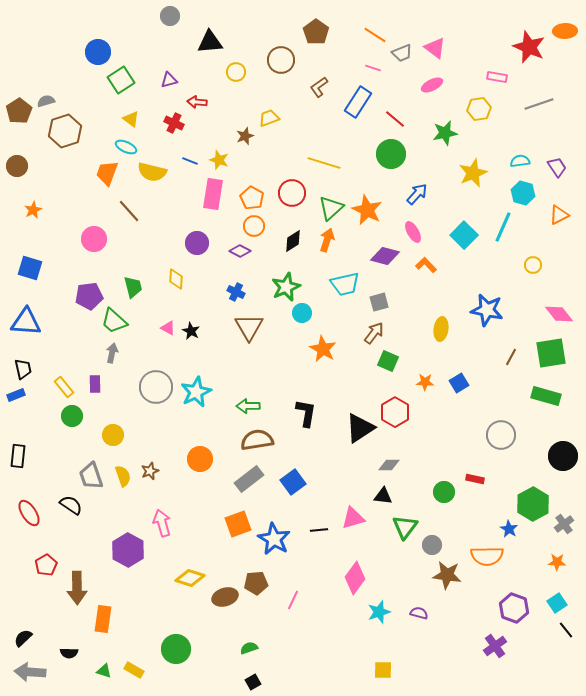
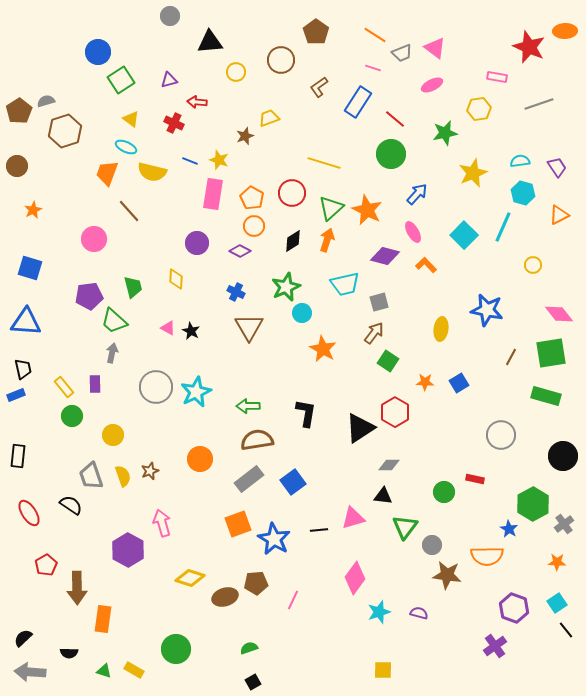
green square at (388, 361): rotated 10 degrees clockwise
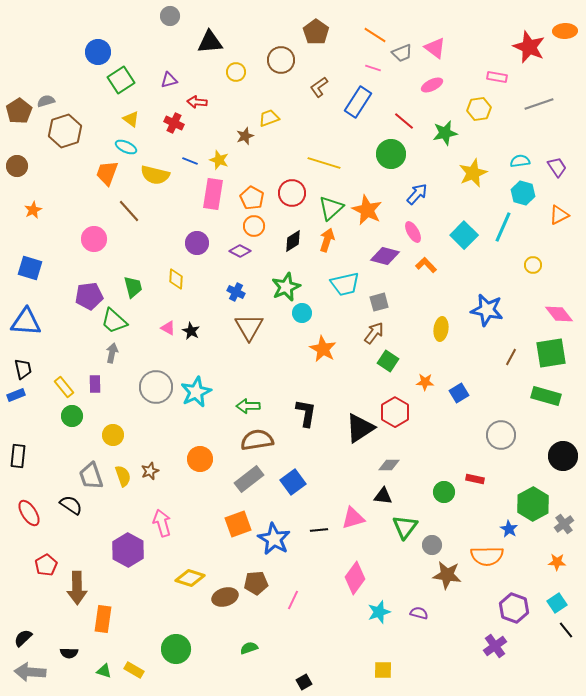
red line at (395, 119): moved 9 px right, 2 px down
yellow semicircle at (152, 172): moved 3 px right, 3 px down
blue square at (459, 383): moved 10 px down
black square at (253, 682): moved 51 px right
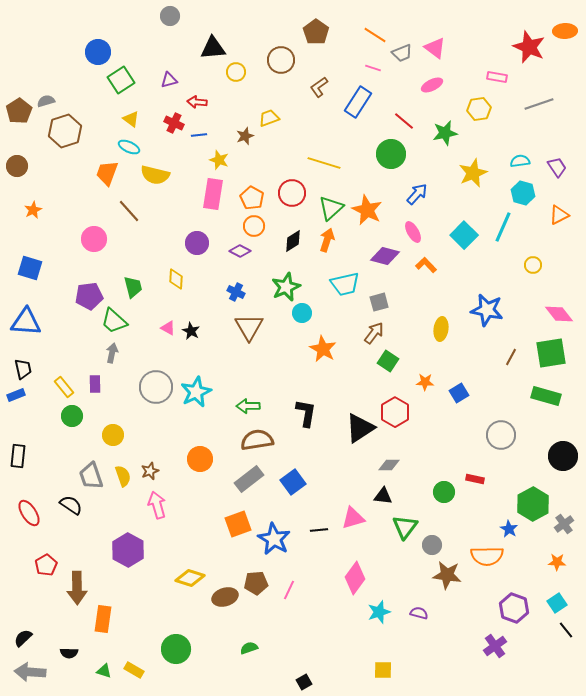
black triangle at (210, 42): moved 3 px right, 6 px down
cyan ellipse at (126, 147): moved 3 px right
blue line at (190, 161): moved 9 px right, 26 px up; rotated 28 degrees counterclockwise
pink arrow at (162, 523): moved 5 px left, 18 px up
pink line at (293, 600): moved 4 px left, 10 px up
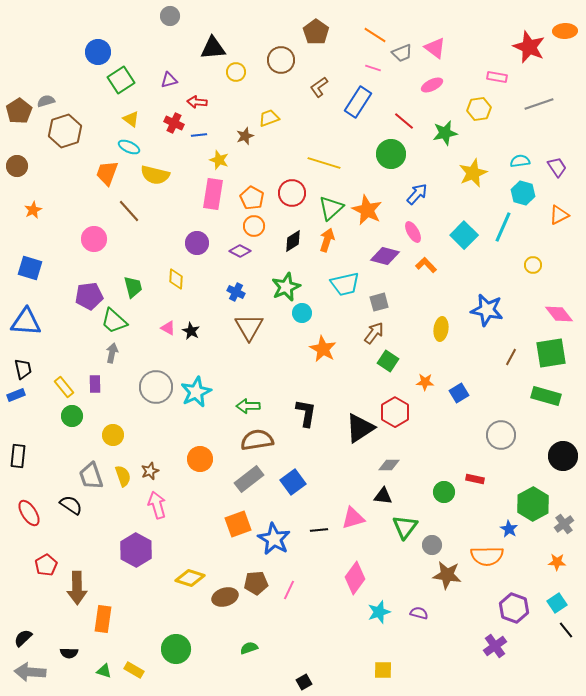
purple hexagon at (128, 550): moved 8 px right
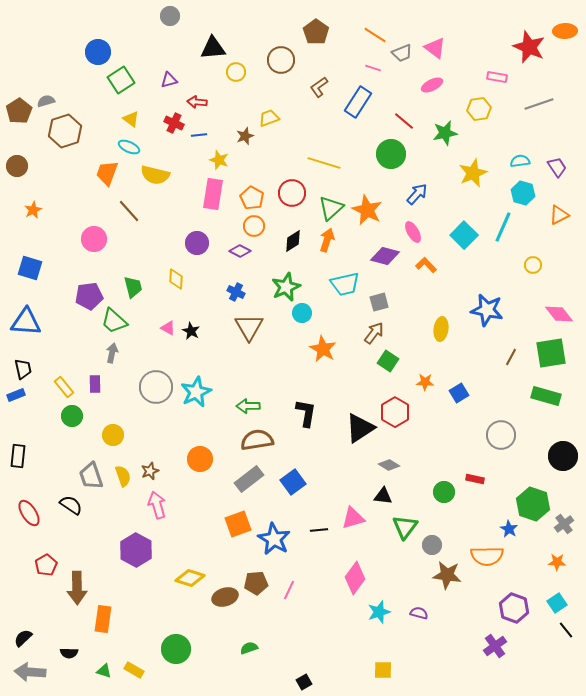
gray diamond at (389, 465): rotated 30 degrees clockwise
green hexagon at (533, 504): rotated 12 degrees counterclockwise
